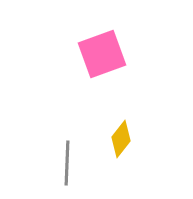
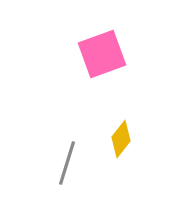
gray line: rotated 15 degrees clockwise
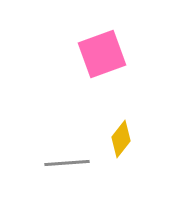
gray line: rotated 69 degrees clockwise
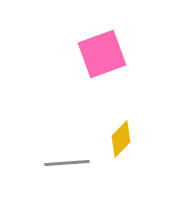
yellow diamond: rotated 6 degrees clockwise
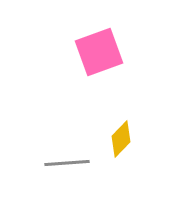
pink square: moved 3 px left, 2 px up
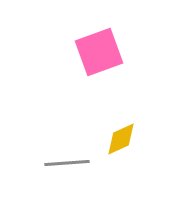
yellow diamond: rotated 21 degrees clockwise
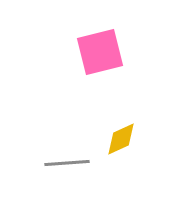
pink square: moved 1 px right; rotated 6 degrees clockwise
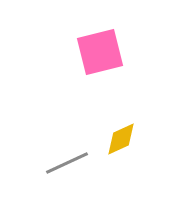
gray line: rotated 21 degrees counterclockwise
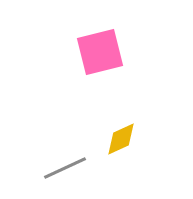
gray line: moved 2 px left, 5 px down
